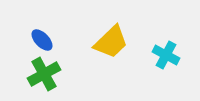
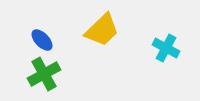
yellow trapezoid: moved 9 px left, 12 px up
cyan cross: moved 7 px up
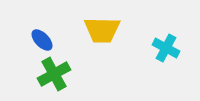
yellow trapezoid: rotated 45 degrees clockwise
green cross: moved 10 px right
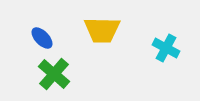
blue ellipse: moved 2 px up
green cross: rotated 20 degrees counterclockwise
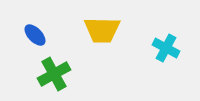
blue ellipse: moved 7 px left, 3 px up
green cross: rotated 20 degrees clockwise
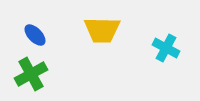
green cross: moved 23 px left
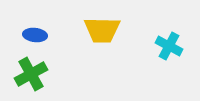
blue ellipse: rotated 40 degrees counterclockwise
cyan cross: moved 3 px right, 2 px up
